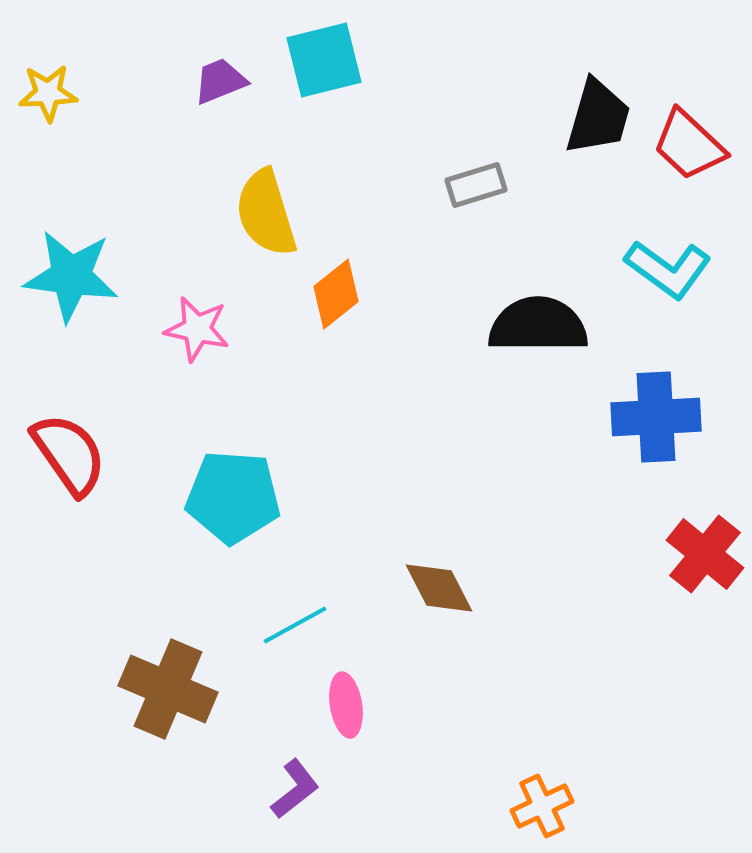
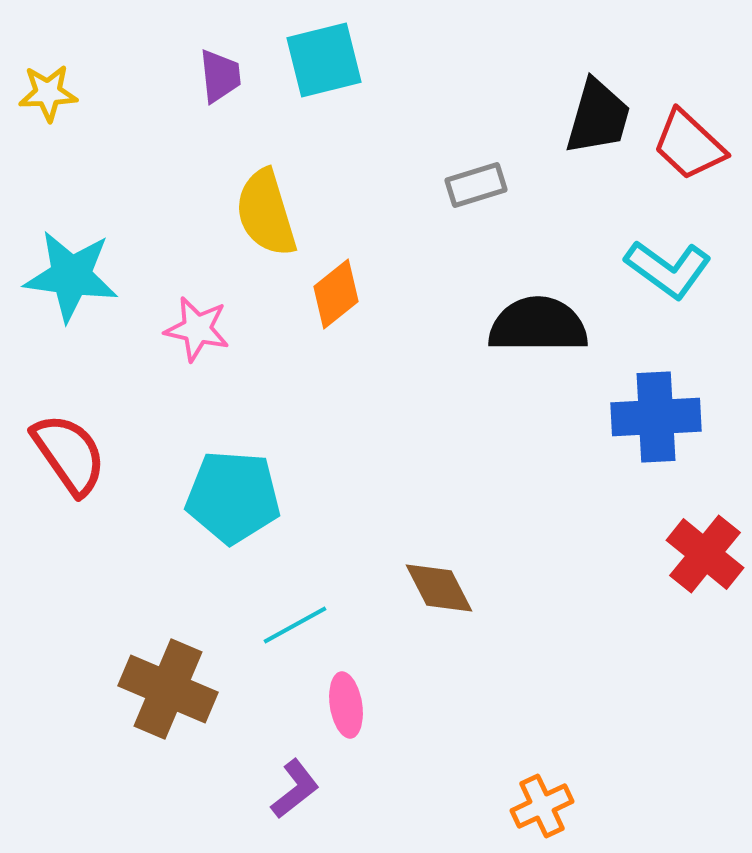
purple trapezoid: moved 5 px up; rotated 106 degrees clockwise
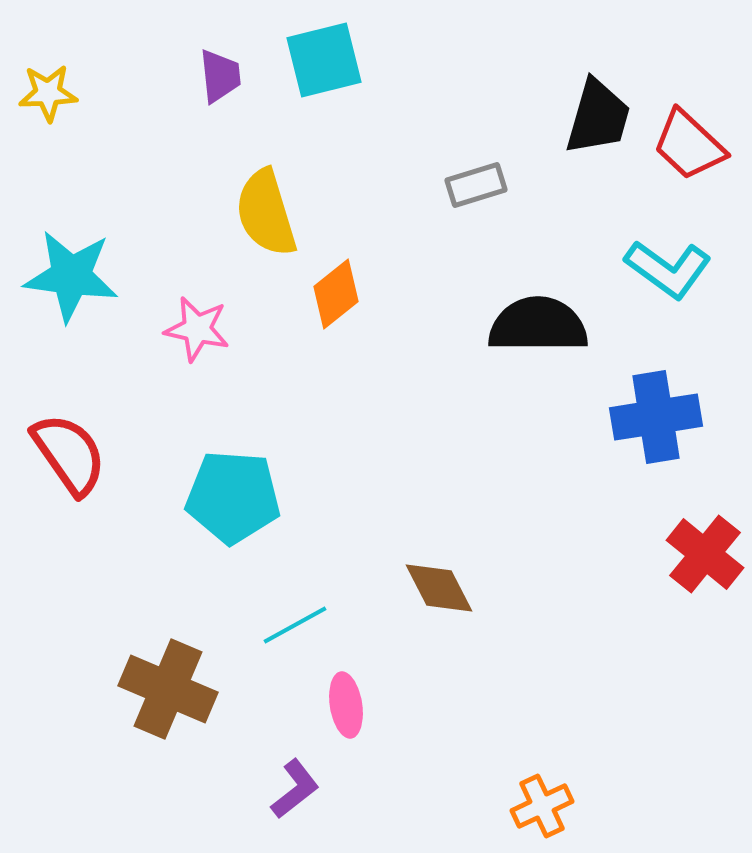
blue cross: rotated 6 degrees counterclockwise
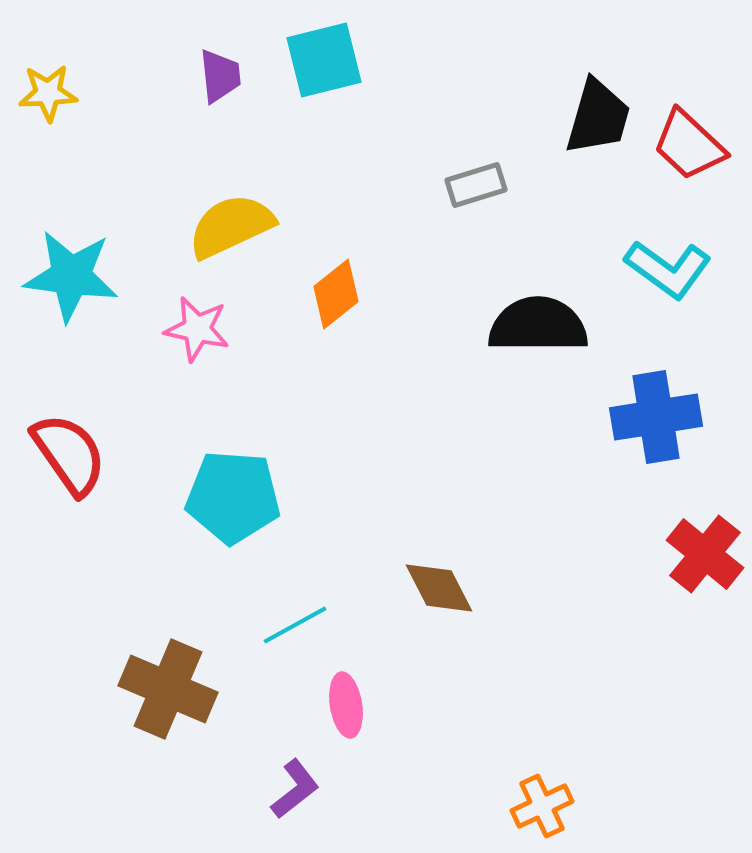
yellow semicircle: moved 35 px left, 13 px down; rotated 82 degrees clockwise
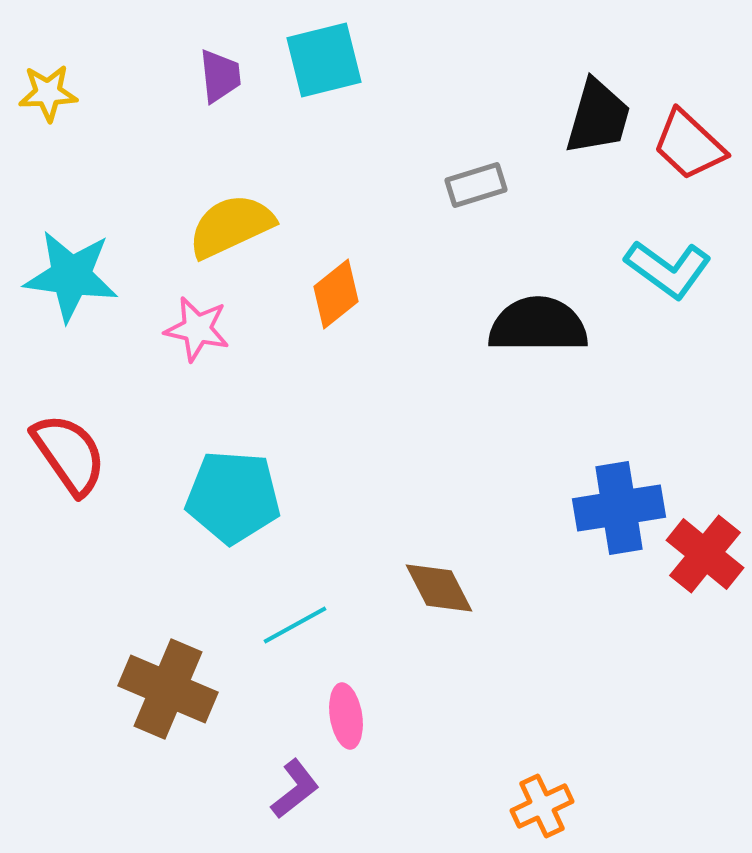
blue cross: moved 37 px left, 91 px down
pink ellipse: moved 11 px down
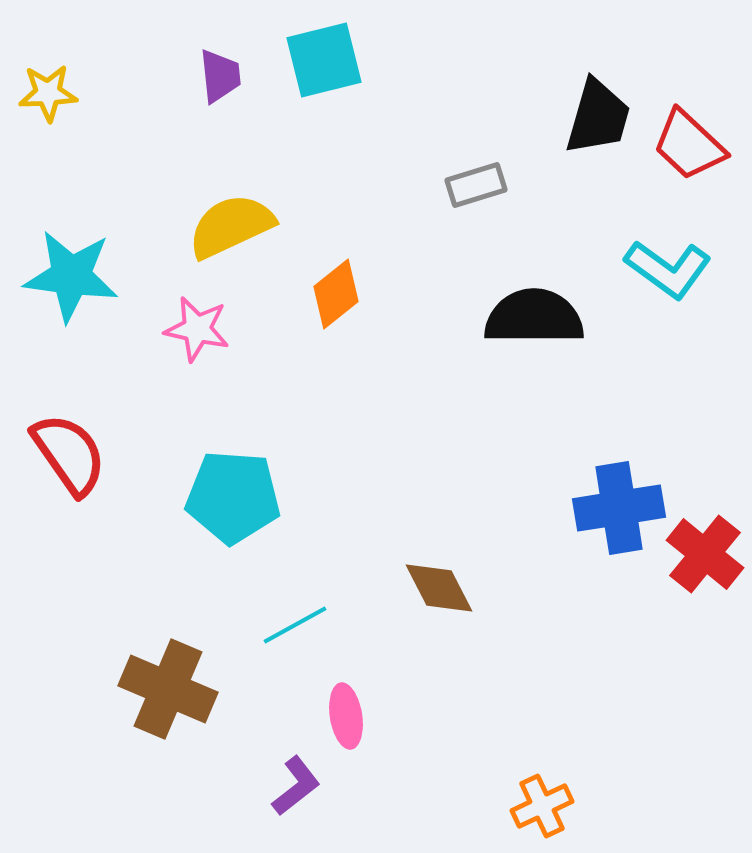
black semicircle: moved 4 px left, 8 px up
purple L-shape: moved 1 px right, 3 px up
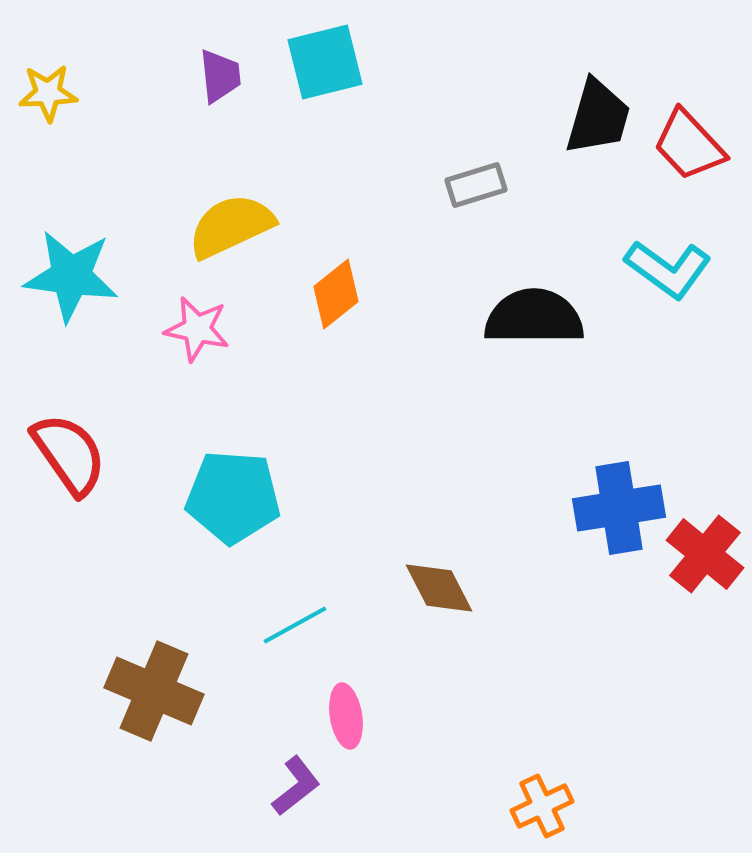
cyan square: moved 1 px right, 2 px down
red trapezoid: rotated 4 degrees clockwise
brown cross: moved 14 px left, 2 px down
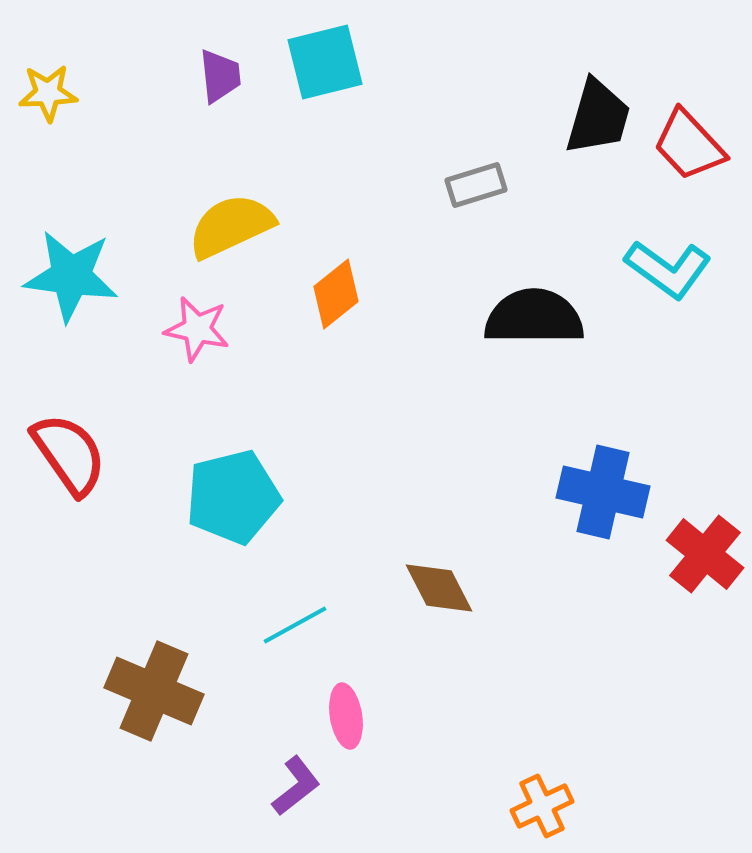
cyan pentagon: rotated 18 degrees counterclockwise
blue cross: moved 16 px left, 16 px up; rotated 22 degrees clockwise
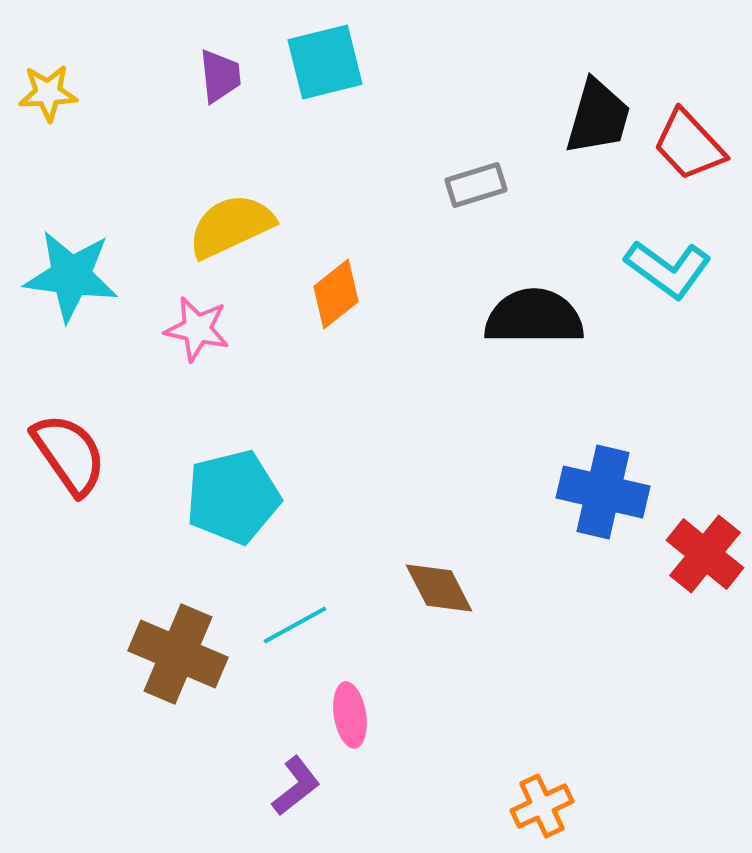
brown cross: moved 24 px right, 37 px up
pink ellipse: moved 4 px right, 1 px up
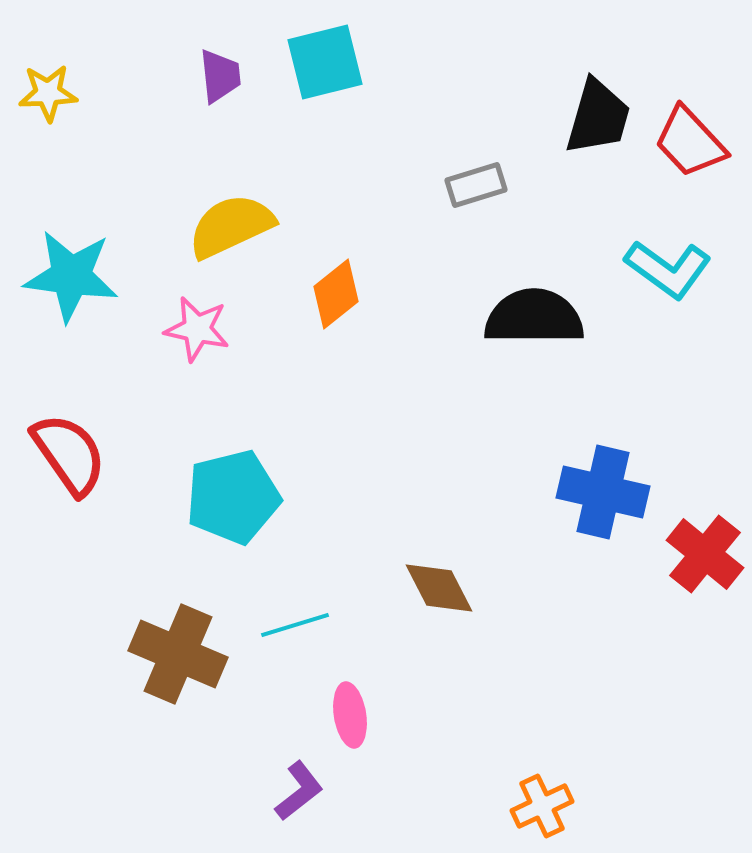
red trapezoid: moved 1 px right, 3 px up
cyan line: rotated 12 degrees clockwise
purple L-shape: moved 3 px right, 5 px down
